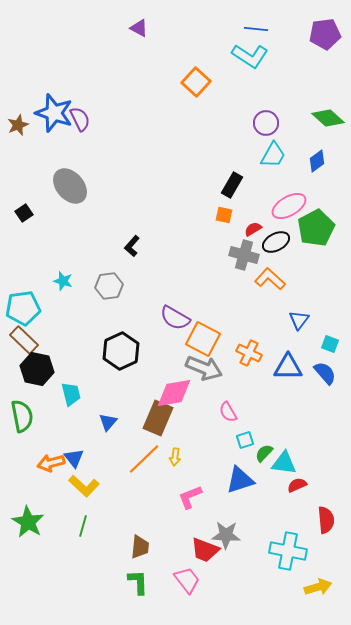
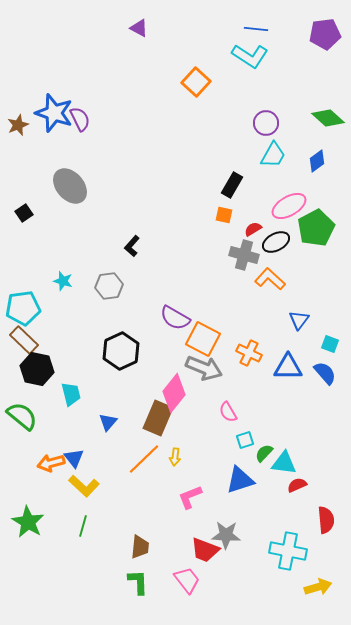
pink diamond at (174, 393): rotated 42 degrees counterclockwise
green semicircle at (22, 416): rotated 40 degrees counterclockwise
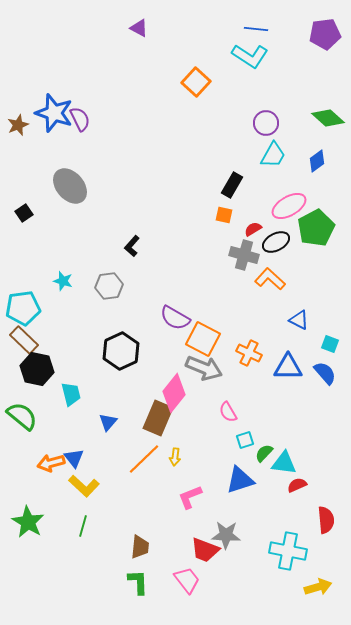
blue triangle at (299, 320): rotated 40 degrees counterclockwise
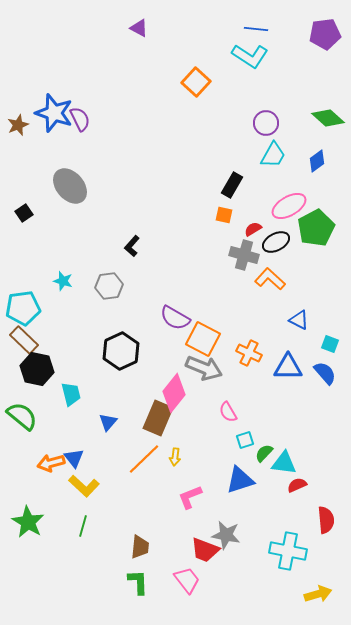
gray star at (226, 535): rotated 8 degrees clockwise
yellow arrow at (318, 587): moved 7 px down
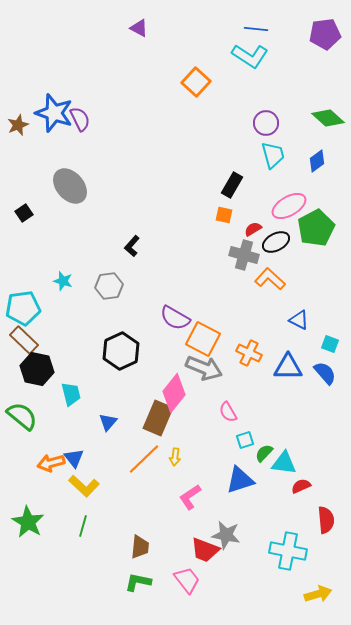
cyan trapezoid at (273, 155): rotated 44 degrees counterclockwise
red semicircle at (297, 485): moved 4 px right, 1 px down
pink L-shape at (190, 497): rotated 12 degrees counterclockwise
green L-shape at (138, 582): rotated 76 degrees counterclockwise
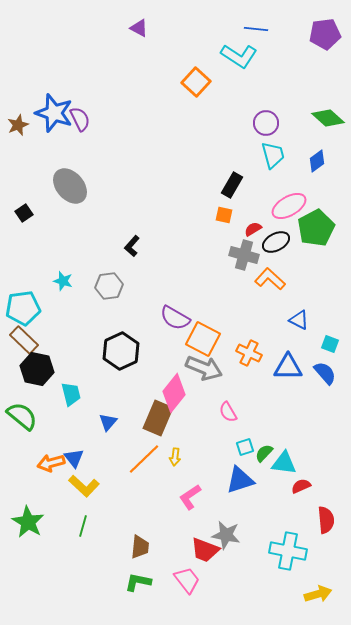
cyan L-shape at (250, 56): moved 11 px left
cyan square at (245, 440): moved 7 px down
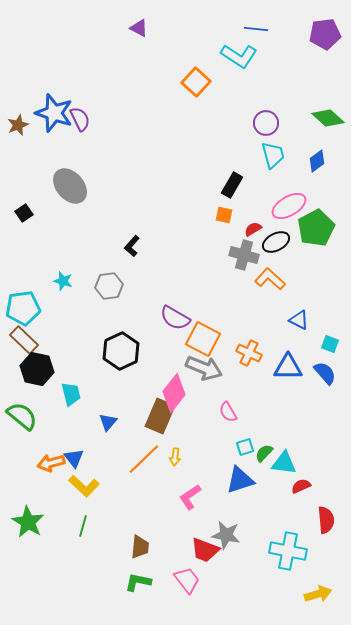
brown rectangle at (158, 418): moved 2 px right, 2 px up
